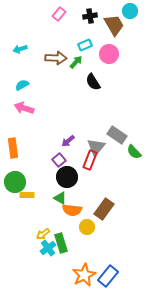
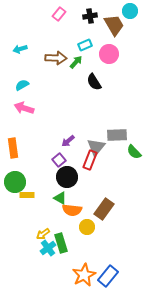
black semicircle: moved 1 px right
gray rectangle: rotated 36 degrees counterclockwise
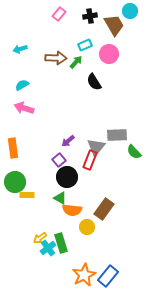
yellow arrow: moved 3 px left, 4 px down
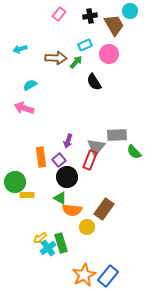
cyan semicircle: moved 8 px right
purple arrow: rotated 32 degrees counterclockwise
orange rectangle: moved 28 px right, 9 px down
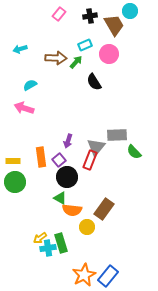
yellow rectangle: moved 14 px left, 34 px up
cyan cross: rotated 28 degrees clockwise
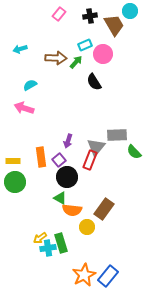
pink circle: moved 6 px left
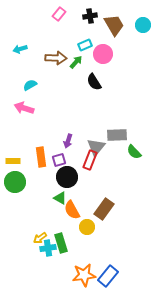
cyan circle: moved 13 px right, 14 px down
purple square: rotated 24 degrees clockwise
orange semicircle: rotated 54 degrees clockwise
orange star: rotated 20 degrees clockwise
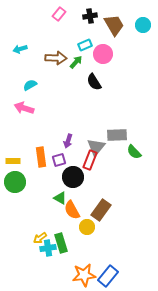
black circle: moved 6 px right
brown rectangle: moved 3 px left, 1 px down
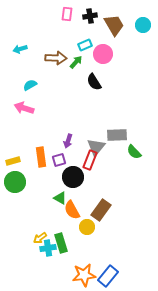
pink rectangle: moved 8 px right; rotated 32 degrees counterclockwise
yellow rectangle: rotated 16 degrees counterclockwise
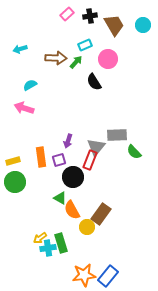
pink rectangle: rotated 40 degrees clockwise
pink circle: moved 5 px right, 5 px down
brown rectangle: moved 4 px down
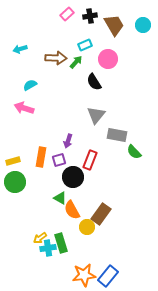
gray rectangle: rotated 12 degrees clockwise
gray triangle: moved 32 px up
orange rectangle: rotated 18 degrees clockwise
